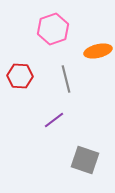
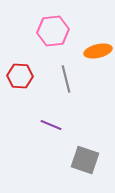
pink hexagon: moved 2 px down; rotated 12 degrees clockwise
purple line: moved 3 px left, 5 px down; rotated 60 degrees clockwise
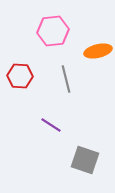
purple line: rotated 10 degrees clockwise
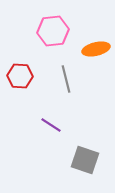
orange ellipse: moved 2 px left, 2 px up
